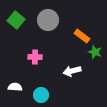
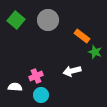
pink cross: moved 1 px right, 19 px down; rotated 24 degrees counterclockwise
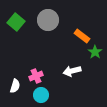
green square: moved 2 px down
green star: rotated 16 degrees clockwise
white semicircle: moved 1 px up; rotated 104 degrees clockwise
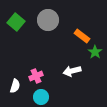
cyan circle: moved 2 px down
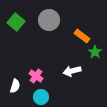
gray circle: moved 1 px right
pink cross: rotated 32 degrees counterclockwise
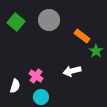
green star: moved 1 px right, 1 px up
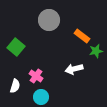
green square: moved 25 px down
green star: rotated 24 degrees clockwise
white arrow: moved 2 px right, 2 px up
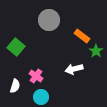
green star: rotated 24 degrees counterclockwise
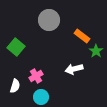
pink cross: rotated 24 degrees clockwise
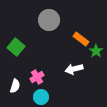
orange rectangle: moved 1 px left, 3 px down
pink cross: moved 1 px right, 1 px down
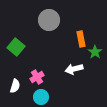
orange rectangle: rotated 42 degrees clockwise
green star: moved 1 px left, 1 px down
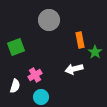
orange rectangle: moved 1 px left, 1 px down
green square: rotated 30 degrees clockwise
pink cross: moved 2 px left, 2 px up
